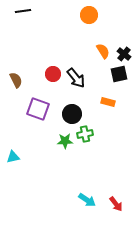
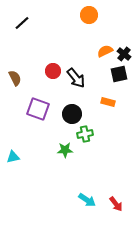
black line: moved 1 px left, 12 px down; rotated 35 degrees counterclockwise
orange semicircle: moved 2 px right; rotated 84 degrees counterclockwise
red circle: moved 3 px up
brown semicircle: moved 1 px left, 2 px up
green star: moved 9 px down
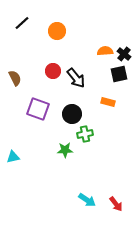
orange circle: moved 32 px left, 16 px down
orange semicircle: rotated 21 degrees clockwise
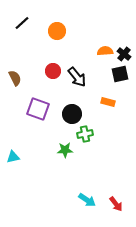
black square: moved 1 px right
black arrow: moved 1 px right, 1 px up
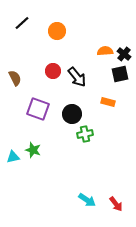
green star: moved 32 px left; rotated 21 degrees clockwise
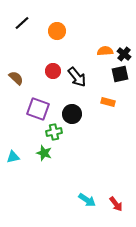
brown semicircle: moved 1 px right; rotated 21 degrees counterclockwise
green cross: moved 31 px left, 2 px up
green star: moved 11 px right, 3 px down
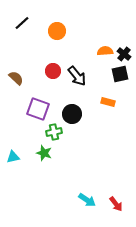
black arrow: moved 1 px up
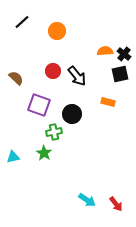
black line: moved 1 px up
purple square: moved 1 px right, 4 px up
green star: rotated 14 degrees clockwise
